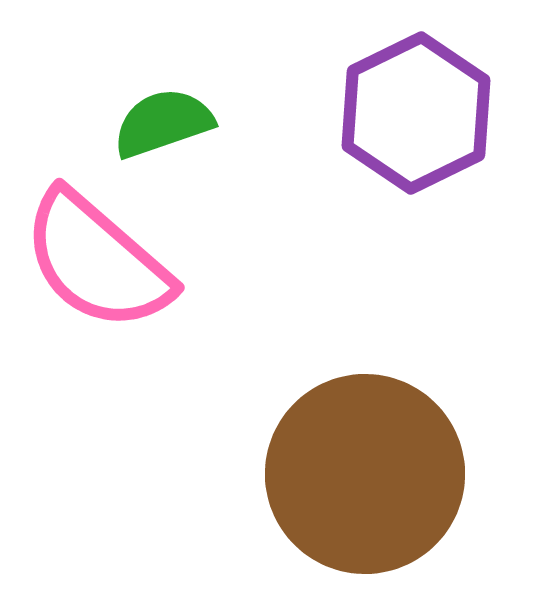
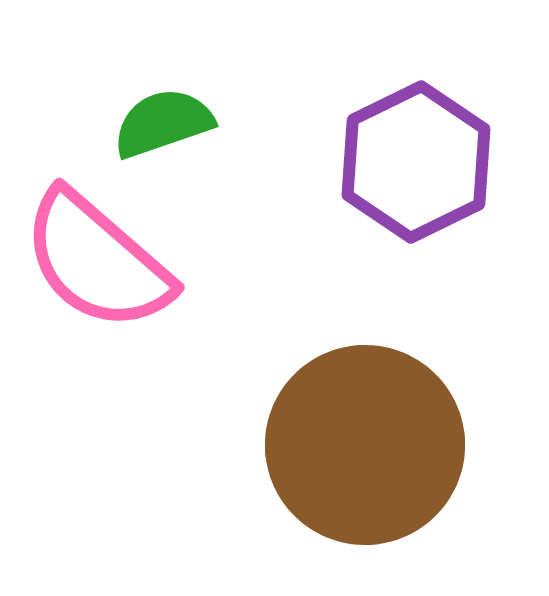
purple hexagon: moved 49 px down
brown circle: moved 29 px up
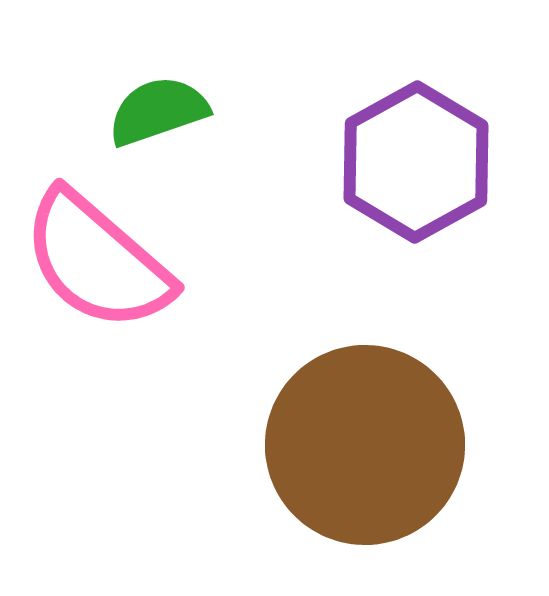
green semicircle: moved 5 px left, 12 px up
purple hexagon: rotated 3 degrees counterclockwise
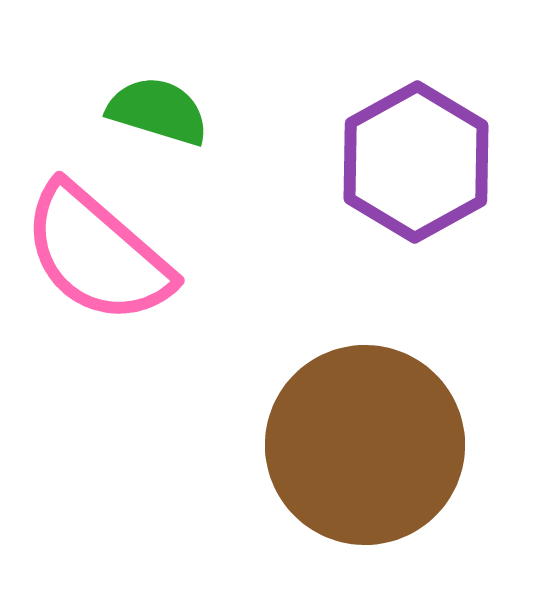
green semicircle: rotated 36 degrees clockwise
pink semicircle: moved 7 px up
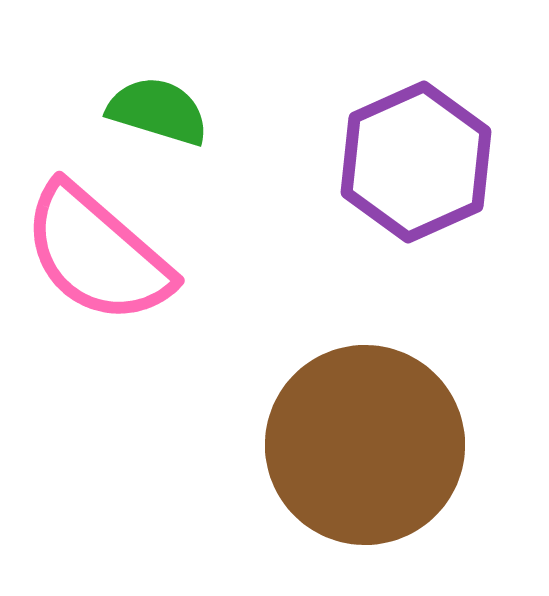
purple hexagon: rotated 5 degrees clockwise
